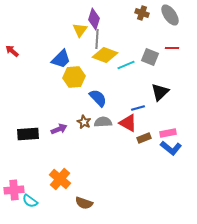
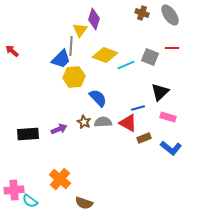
gray line: moved 26 px left, 7 px down
pink rectangle: moved 16 px up; rotated 28 degrees clockwise
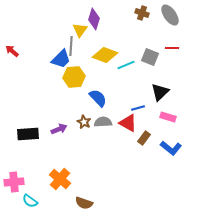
brown rectangle: rotated 32 degrees counterclockwise
pink cross: moved 8 px up
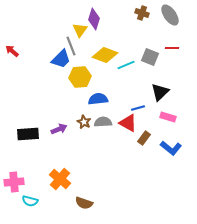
gray line: rotated 24 degrees counterclockwise
yellow hexagon: moved 6 px right
blue semicircle: moved 1 px down; rotated 54 degrees counterclockwise
cyan semicircle: rotated 21 degrees counterclockwise
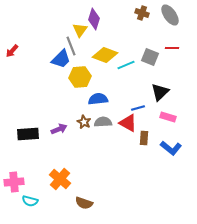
red arrow: rotated 88 degrees counterclockwise
brown rectangle: rotated 32 degrees counterclockwise
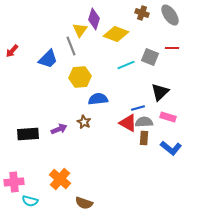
yellow diamond: moved 11 px right, 21 px up
blue trapezoid: moved 13 px left
gray semicircle: moved 41 px right
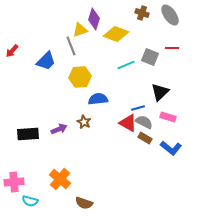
yellow triangle: rotated 35 degrees clockwise
blue trapezoid: moved 2 px left, 2 px down
gray semicircle: rotated 30 degrees clockwise
brown rectangle: moved 1 px right; rotated 64 degrees counterclockwise
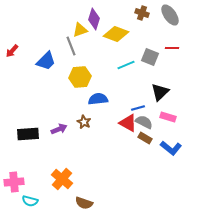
orange cross: moved 2 px right
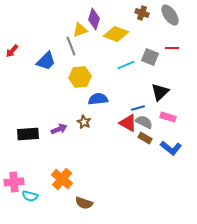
cyan semicircle: moved 5 px up
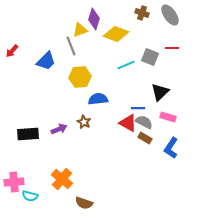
blue line: rotated 16 degrees clockwise
blue L-shape: rotated 85 degrees clockwise
